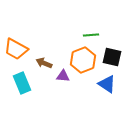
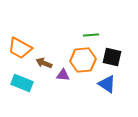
orange trapezoid: moved 4 px right, 1 px up
orange hexagon: rotated 15 degrees clockwise
purple triangle: moved 1 px up
cyan rectangle: rotated 45 degrees counterclockwise
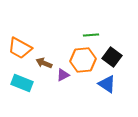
black square: rotated 24 degrees clockwise
purple triangle: rotated 32 degrees counterclockwise
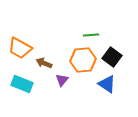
purple triangle: moved 1 px left, 5 px down; rotated 24 degrees counterclockwise
cyan rectangle: moved 1 px down
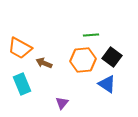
purple triangle: moved 23 px down
cyan rectangle: rotated 45 degrees clockwise
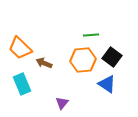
orange trapezoid: rotated 15 degrees clockwise
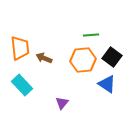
orange trapezoid: rotated 140 degrees counterclockwise
brown arrow: moved 5 px up
cyan rectangle: moved 1 px down; rotated 20 degrees counterclockwise
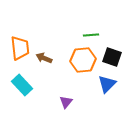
black square: rotated 18 degrees counterclockwise
blue triangle: rotated 42 degrees clockwise
purple triangle: moved 4 px right, 1 px up
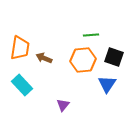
orange trapezoid: rotated 15 degrees clockwise
black square: moved 2 px right
blue triangle: rotated 12 degrees counterclockwise
purple triangle: moved 3 px left, 3 px down
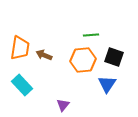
brown arrow: moved 3 px up
